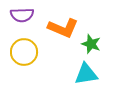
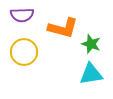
orange L-shape: rotated 8 degrees counterclockwise
cyan triangle: moved 5 px right
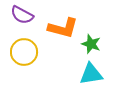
purple semicircle: rotated 30 degrees clockwise
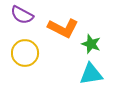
orange L-shape: rotated 12 degrees clockwise
yellow circle: moved 1 px right, 1 px down
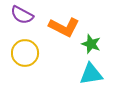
orange L-shape: moved 1 px right, 1 px up
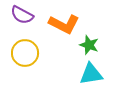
orange L-shape: moved 3 px up
green star: moved 2 px left, 1 px down
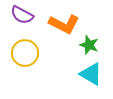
cyan triangle: rotated 40 degrees clockwise
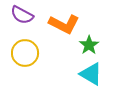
green star: rotated 18 degrees clockwise
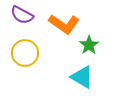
orange L-shape: rotated 8 degrees clockwise
cyan triangle: moved 9 px left, 3 px down
